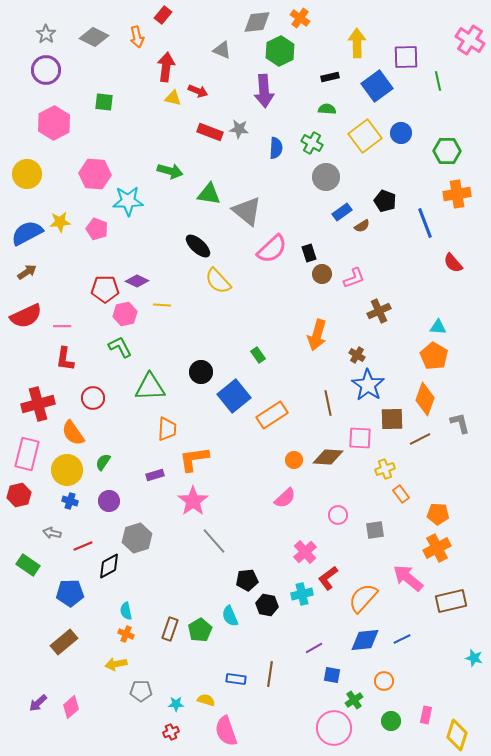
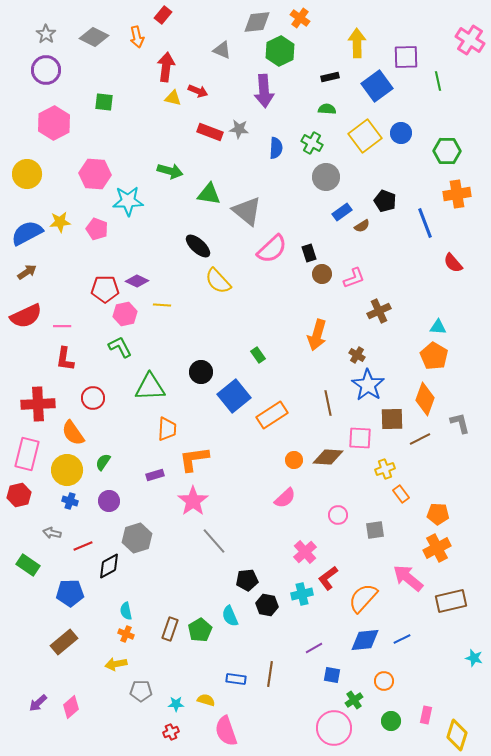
red cross at (38, 404): rotated 12 degrees clockwise
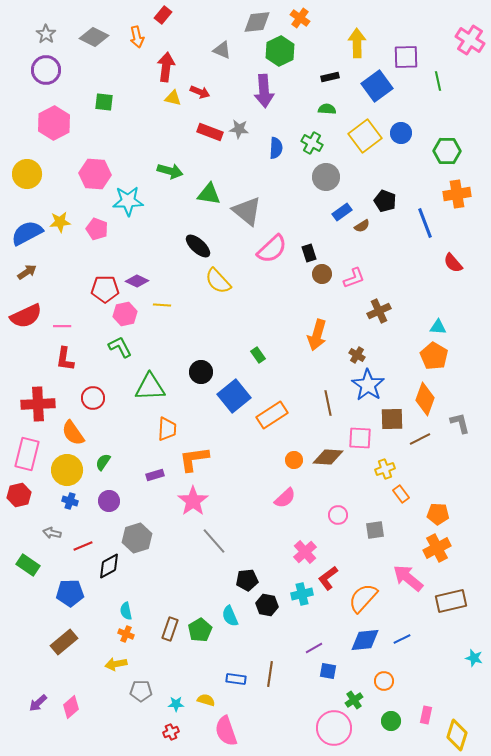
red arrow at (198, 91): moved 2 px right, 1 px down
blue square at (332, 675): moved 4 px left, 4 px up
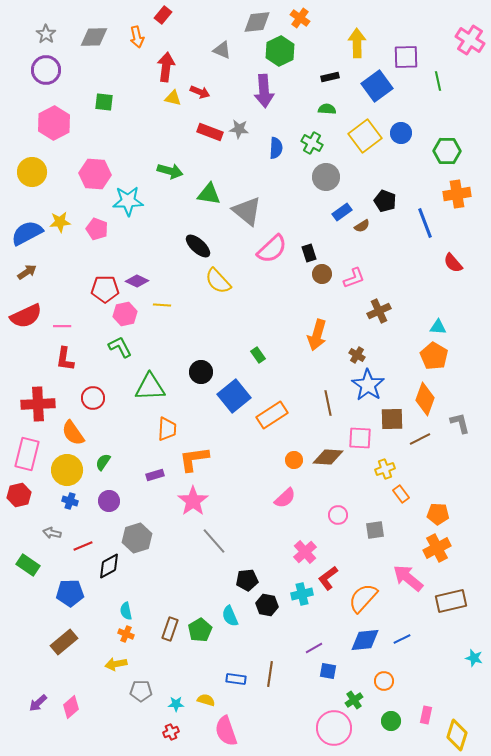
gray diamond at (94, 37): rotated 28 degrees counterclockwise
yellow circle at (27, 174): moved 5 px right, 2 px up
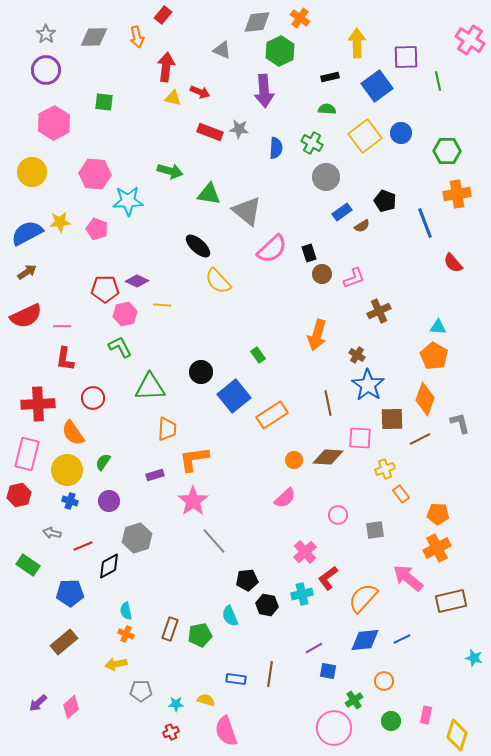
green pentagon at (200, 630): moved 5 px down; rotated 20 degrees clockwise
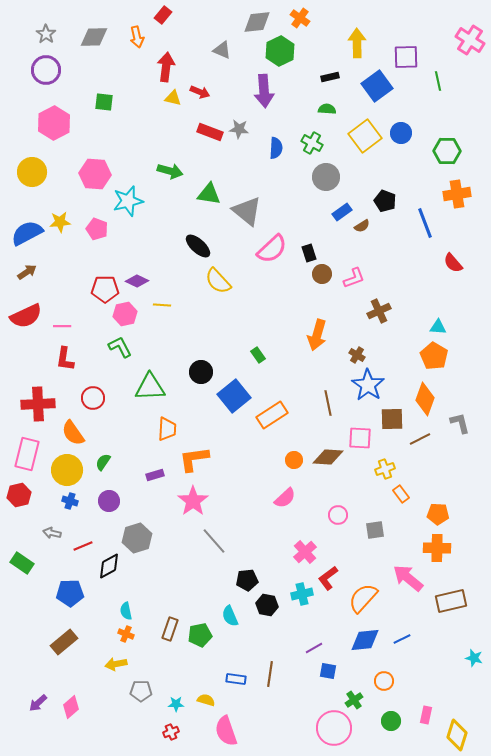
cyan star at (128, 201): rotated 12 degrees counterclockwise
orange cross at (437, 548): rotated 28 degrees clockwise
green rectangle at (28, 565): moved 6 px left, 2 px up
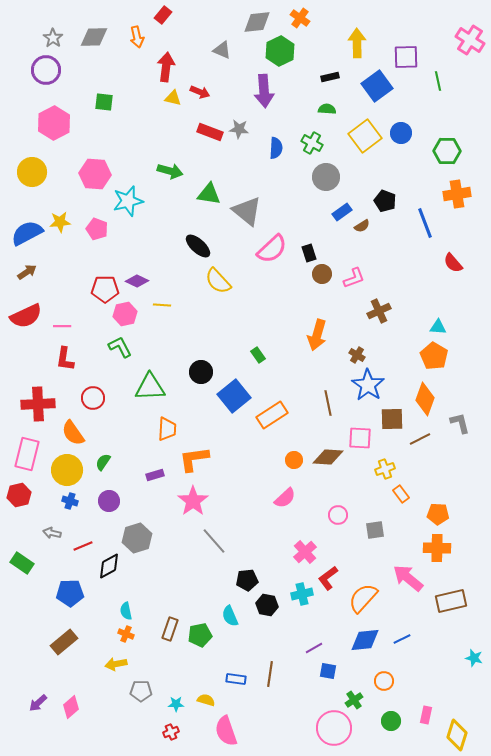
gray star at (46, 34): moved 7 px right, 4 px down
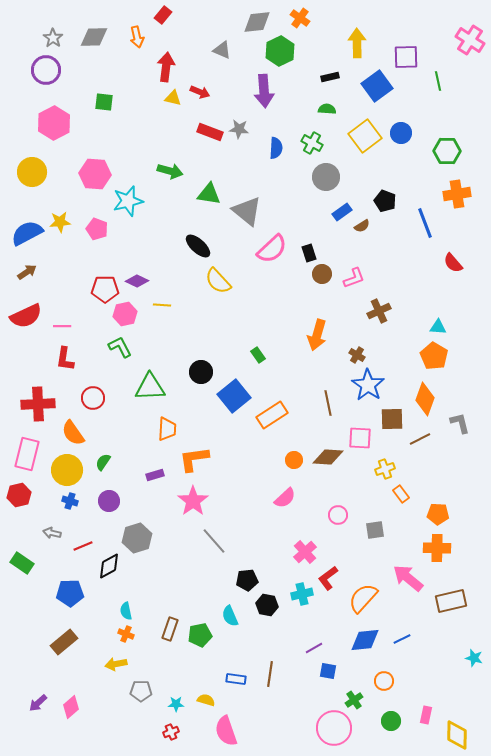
yellow diamond at (457, 735): rotated 16 degrees counterclockwise
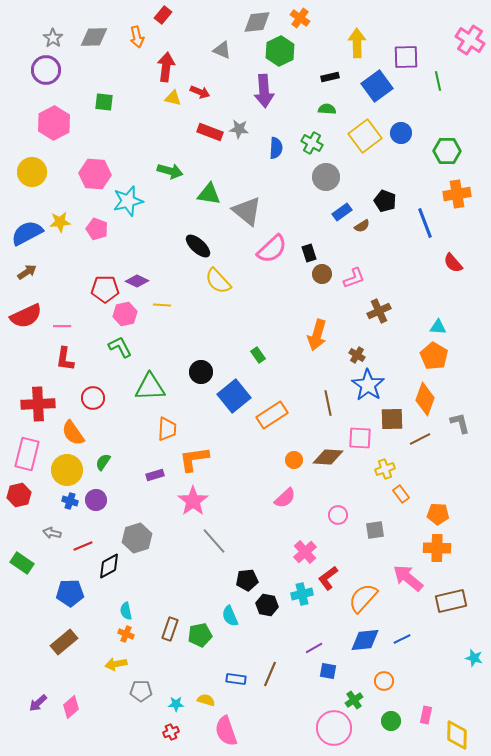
purple circle at (109, 501): moved 13 px left, 1 px up
brown line at (270, 674): rotated 15 degrees clockwise
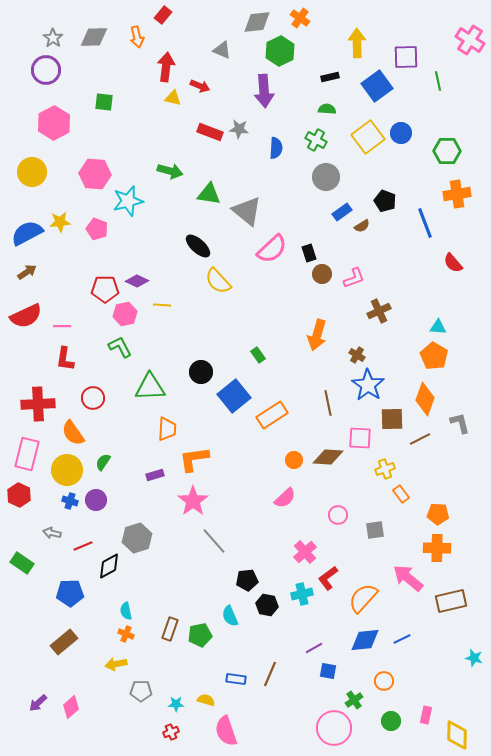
red arrow at (200, 92): moved 6 px up
yellow square at (365, 136): moved 3 px right, 1 px down
green cross at (312, 143): moved 4 px right, 3 px up
red hexagon at (19, 495): rotated 20 degrees counterclockwise
